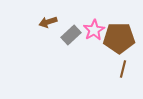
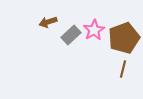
brown pentagon: moved 5 px right; rotated 20 degrees counterclockwise
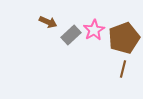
brown arrow: rotated 138 degrees counterclockwise
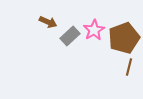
gray rectangle: moved 1 px left, 1 px down
brown line: moved 6 px right, 2 px up
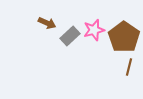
brown arrow: moved 1 px left, 1 px down
pink star: rotated 15 degrees clockwise
brown pentagon: moved 1 px up; rotated 16 degrees counterclockwise
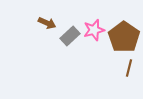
brown line: moved 1 px down
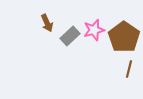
brown arrow: rotated 42 degrees clockwise
brown line: moved 1 px down
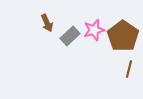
brown pentagon: moved 1 px left, 1 px up
